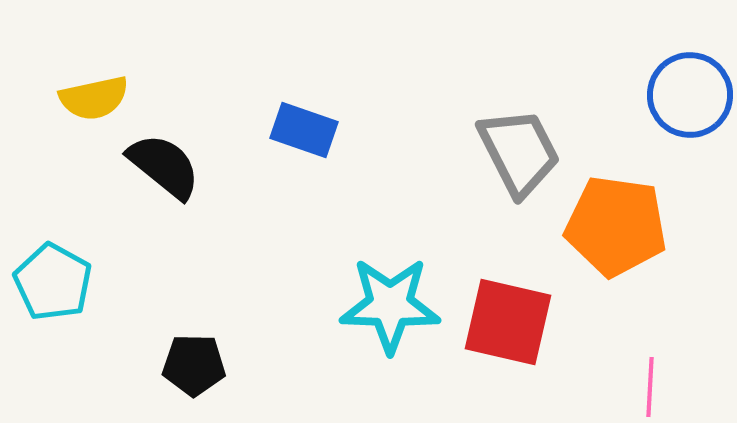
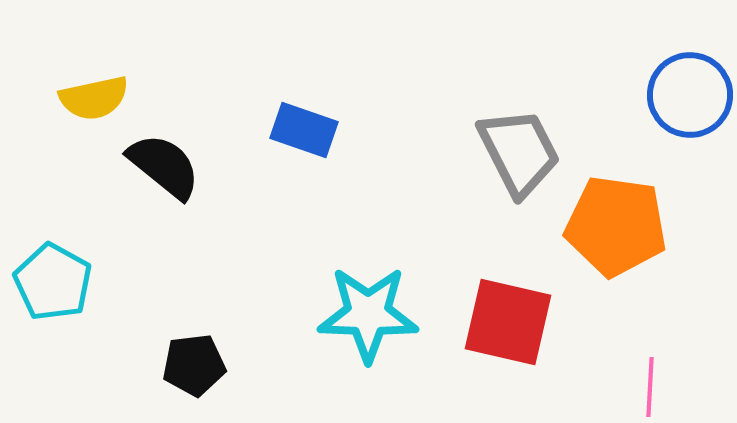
cyan star: moved 22 px left, 9 px down
black pentagon: rotated 8 degrees counterclockwise
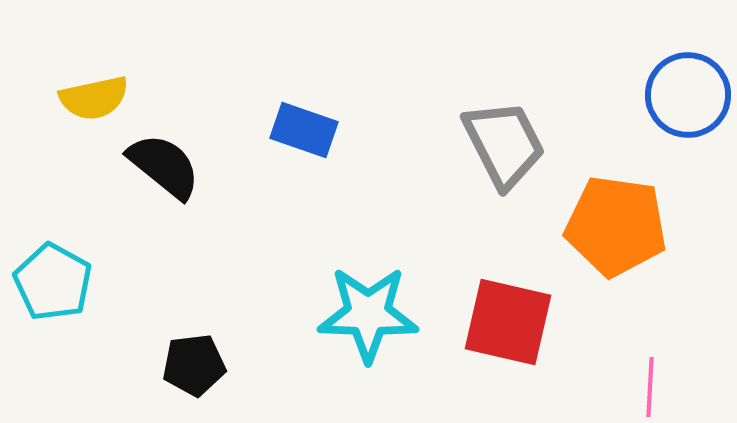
blue circle: moved 2 px left
gray trapezoid: moved 15 px left, 8 px up
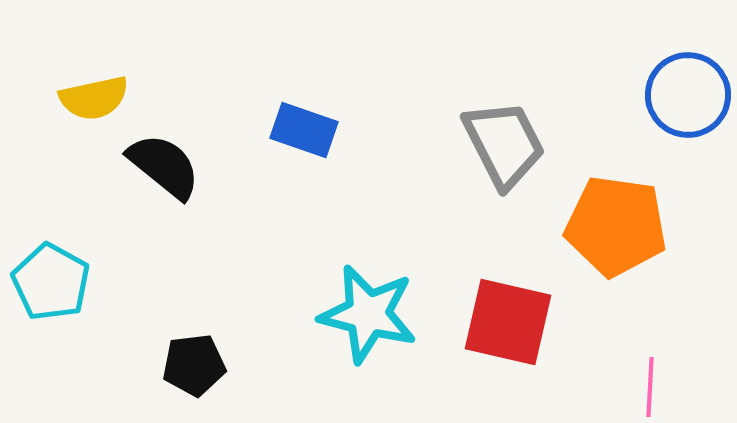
cyan pentagon: moved 2 px left
cyan star: rotated 12 degrees clockwise
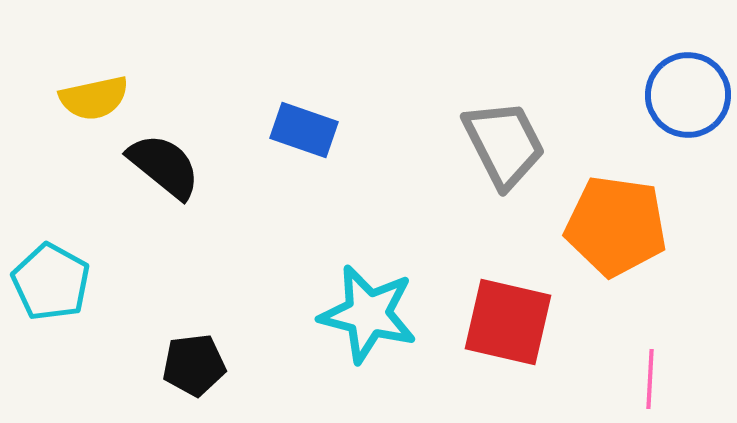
pink line: moved 8 px up
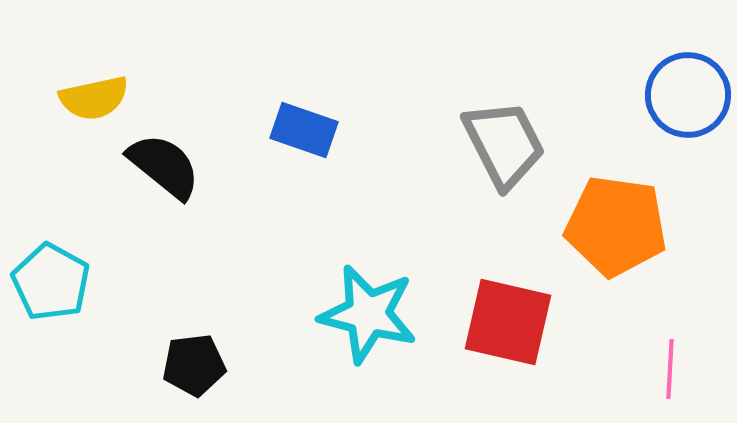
pink line: moved 20 px right, 10 px up
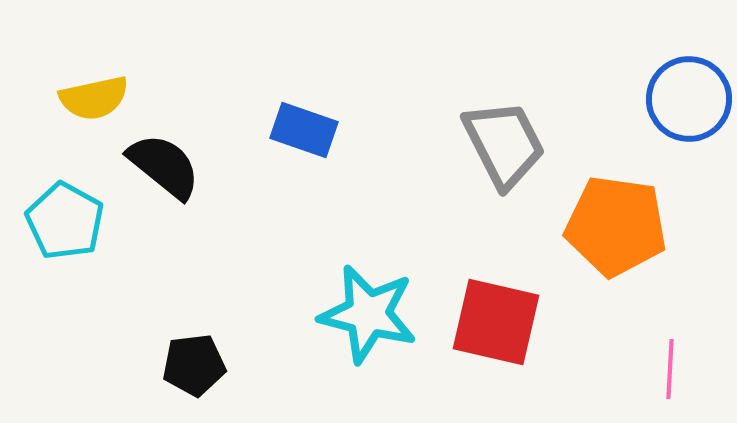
blue circle: moved 1 px right, 4 px down
cyan pentagon: moved 14 px right, 61 px up
red square: moved 12 px left
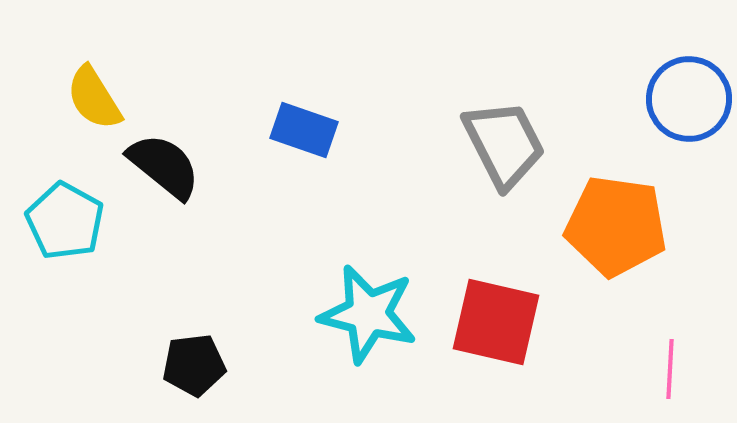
yellow semicircle: rotated 70 degrees clockwise
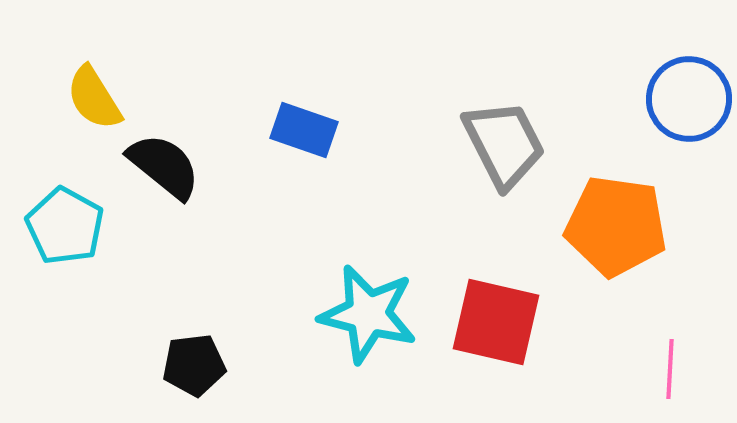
cyan pentagon: moved 5 px down
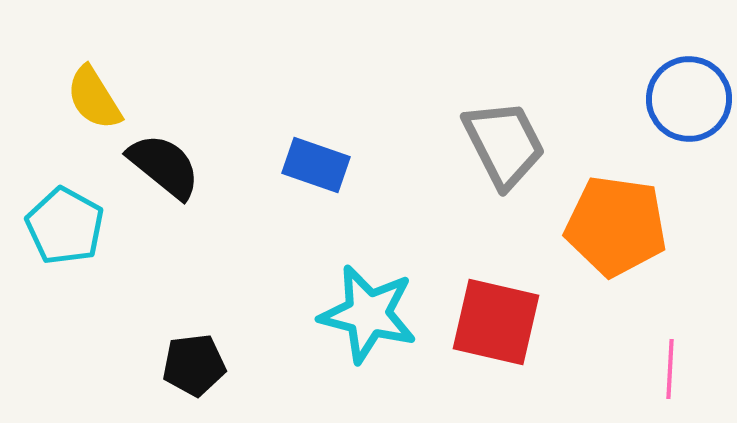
blue rectangle: moved 12 px right, 35 px down
